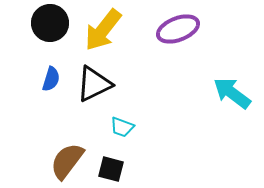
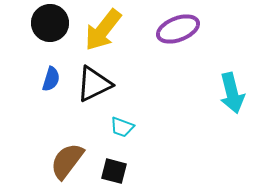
cyan arrow: rotated 141 degrees counterclockwise
black square: moved 3 px right, 2 px down
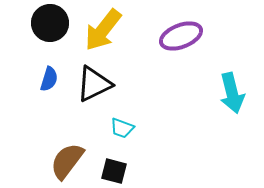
purple ellipse: moved 3 px right, 7 px down
blue semicircle: moved 2 px left
cyan trapezoid: moved 1 px down
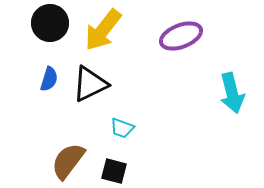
black triangle: moved 4 px left
brown semicircle: moved 1 px right
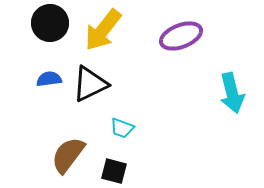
blue semicircle: rotated 115 degrees counterclockwise
brown semicircle: moved 6 px up
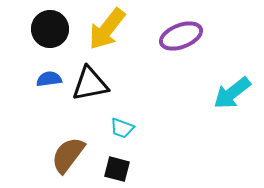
black circle: moved 6 px down
yellow arrow: moved 4 px right, 1 px up
black triangle: rotated 15 degrees clockwise
cyan arrow: rotated 66 degrees clockwise
black square: moved 3 px right, 2 px up
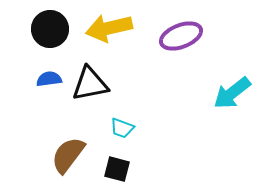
yellow arrow: moved 2 px right, 1 px up; rotated 39 degrees clockwise
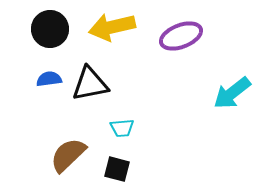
yellow arrow: moved 3 px right, 1 px up
cyan trapezoid: rotated 25 degrees counterclockwise
brown semicircle: rotated 9 degrees clockwise
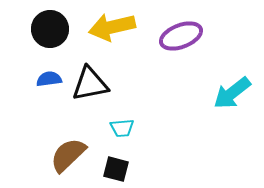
black square: moved 1 px left
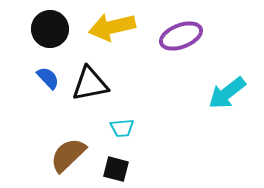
blue semicircle: moved 1 px left, 1 px up; rotated 55 degrees clockwise
cyan arrow: moved 5 px left
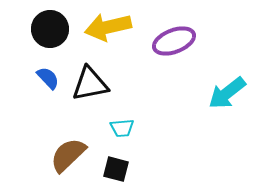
yellow arrow: moved 4 px left
purple ellipse: moved 7 px left, 5 px down
